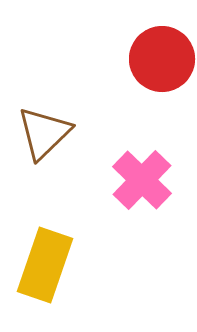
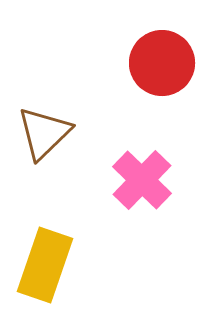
red circle: moved 4 px down
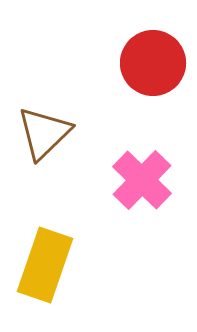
red circle: moved 9 px left
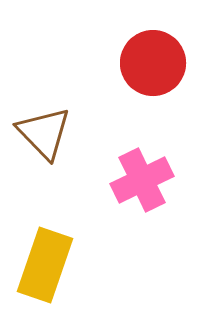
brown triangle: rotated 30 degrees counterclockwise
pink cross: rotated 20 degrees clockwise
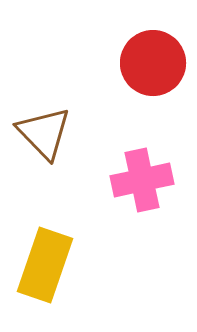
pink cross: rotated 14 degrees clockwise
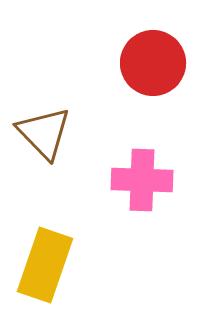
pink cross: rotated 14 degrees clockwise
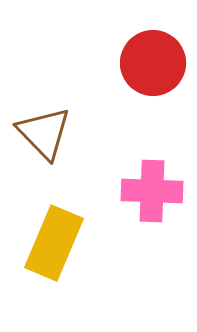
pink cross: moved 10 px right, 11 px down
yellow rectangle: moved 9 px right, 22 px up; rotated 4 degrees clockwise
